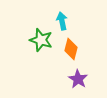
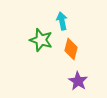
purple star: moved 2 px down
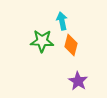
green star: moved 1 px right, 1 px down; rotated 15 degrees counterclockwise
orange diamond: moved 4 px up
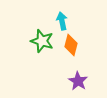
green star: rotated 15 degrees clockwise
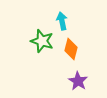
orange diamond: moved 4 px down
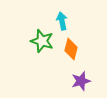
purple star: moved 3 px right; rotated 24 degrees clockwise
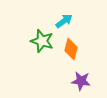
cyan arrow: moved 2 px right; rotated 66 degrees clockwise
purple star: rotated 24 degrees clockwise
